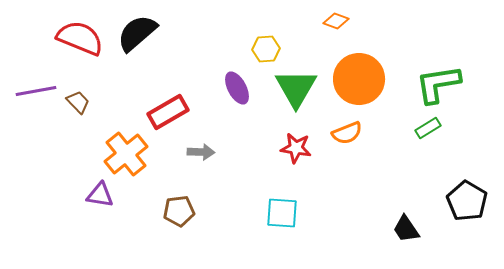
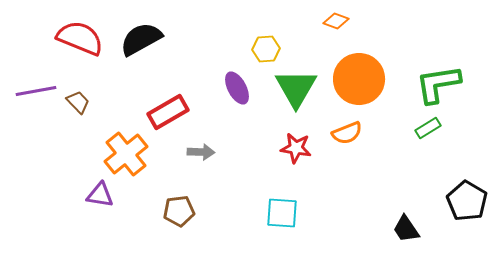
black semicircle: moved 4 px right, 6 px down; rotated 12 degrees clockwise
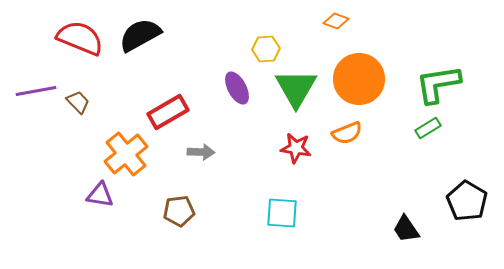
black semicircle: moved 1 px left, 4 px up
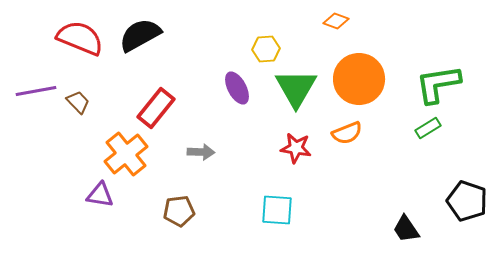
red rectangle: moved 12 px left, 4 px up; rotated 21 degrees counterclockwise
black pentagon: rotated 12 degrees counterclockwise
cyan square: moved 5 px left, 3 px up
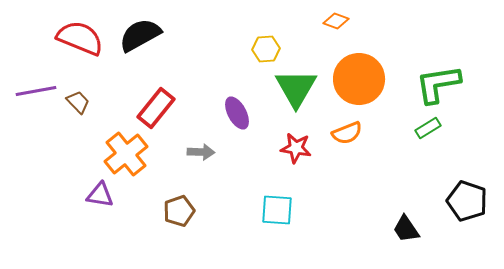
purple ellipse: moved 25 px down
brown pentagon: rotated 12 degrees counterclockwise
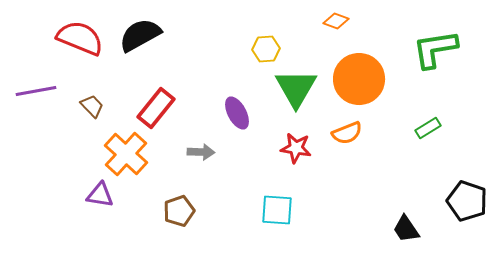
green L-shape: moved 3 px left, 35 px up
brown trapezoid: moved 14 px right, 4 px down
orange cross: rotated 9 degrees counterclockwise
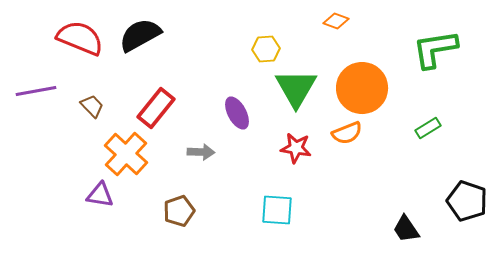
orange circle: moved 3 px right, 9 px down
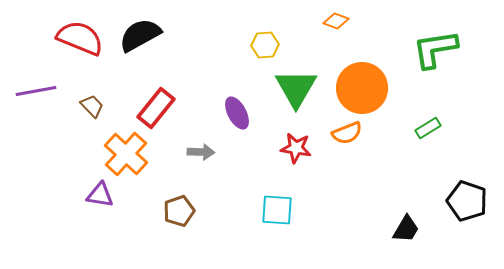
yellow hexagon: moved 1 px left, 4 px up
black trapezoid: rotated 116 degrees counterclockwise
